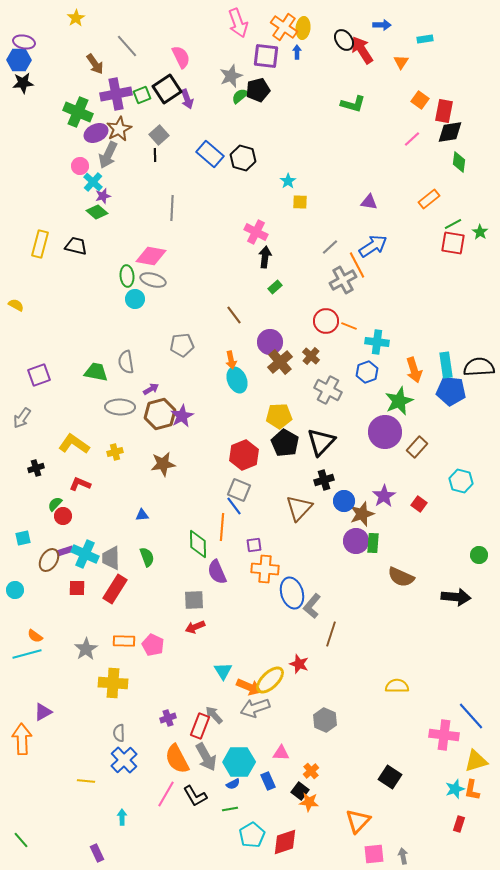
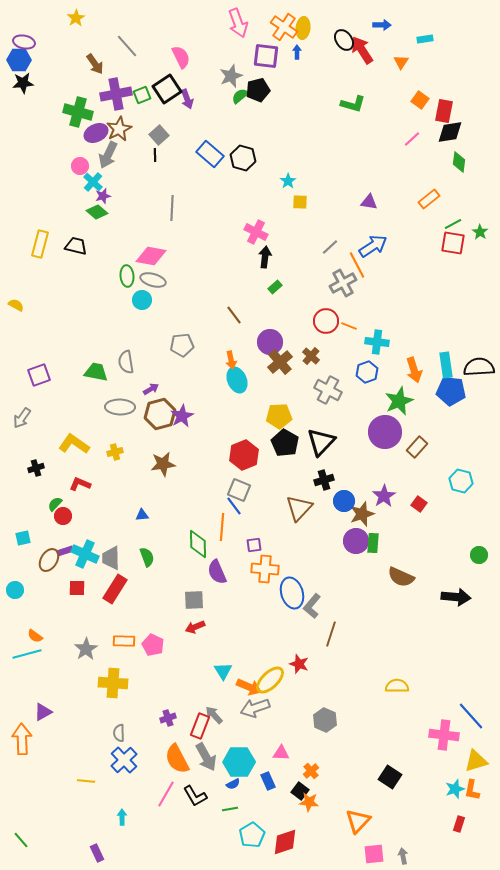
green cross at (78, 112): rotated 8 degrees counterclockwise
gray cross at (343, 280): moved 3 px down
cyan circle at (135, 299): moved 7 px right, 1 px down
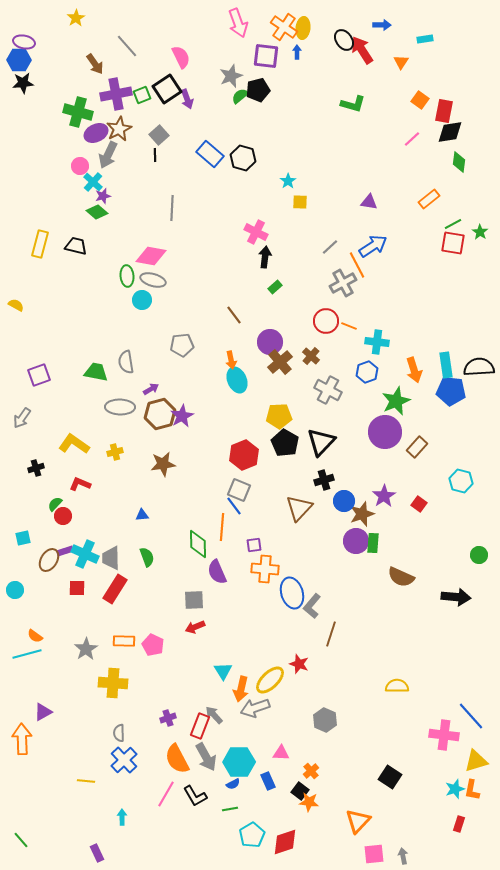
green star at (399, 401): moved 3 px left
orange arrow at (249, 687): moved 8 px left, 2 px down; rotated 80 degrees clockwise
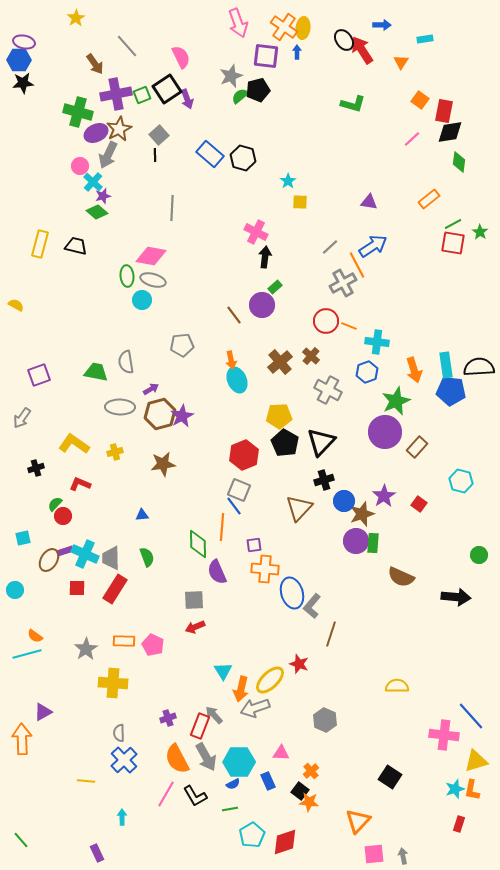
purple circle at (270, 342): moved 8 px left, 37 px up
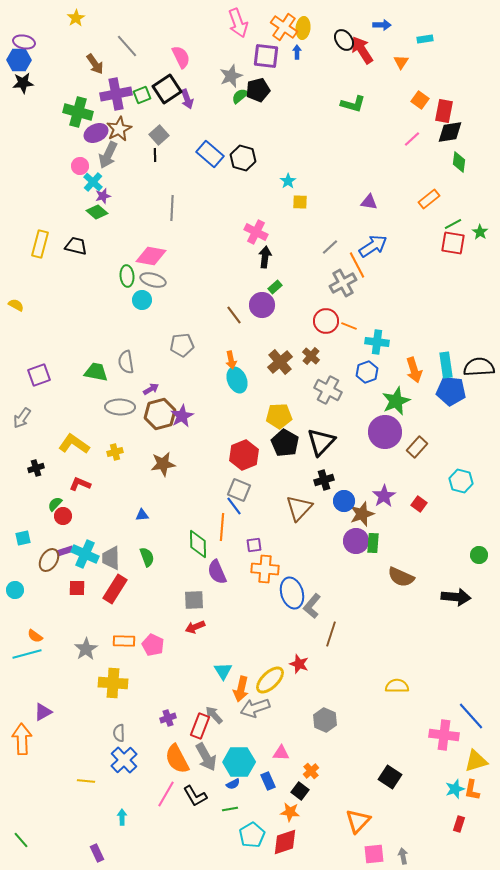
orange star at (309, 802): moved 19 px left, 10 px down
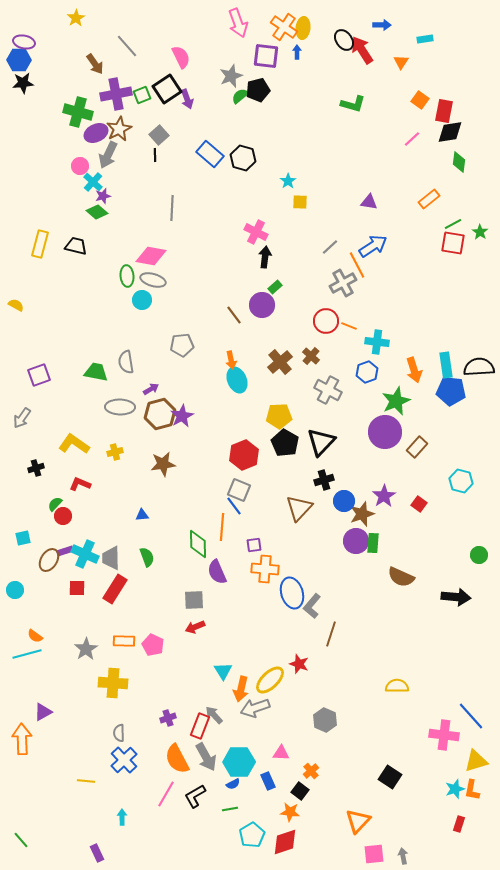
black L-shape at (195, 796): rotated 90 degrees clockwise
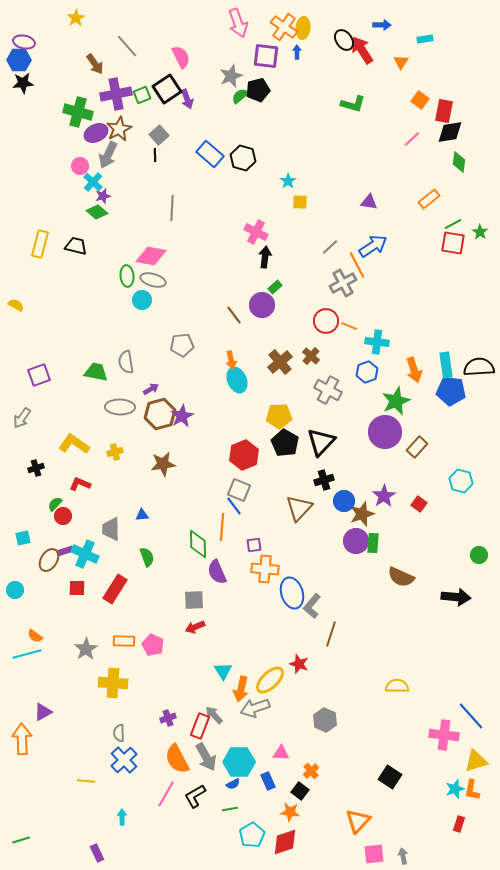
gray trapezoid at (111, 558): moved 29 px up
green line at (21, 840): rotated 66 degrees counterclockwise
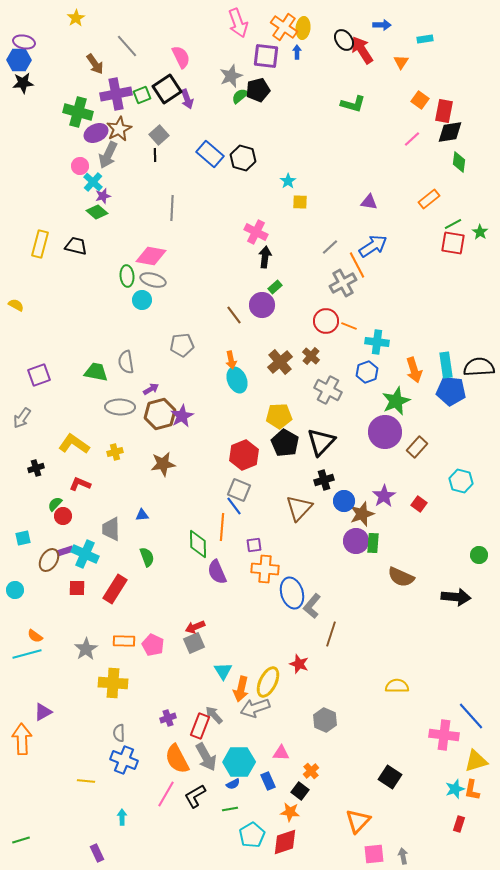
gray square at (194, 600): moved 43 px down; rotated 20 degrees counterclockwise
yellow ellipse at (270, 680): moved 2 px left, 2 px down; rotated 20 degrees counterclockwise
blue cross at (124, 760): rotated 24 degrees counterclockwise
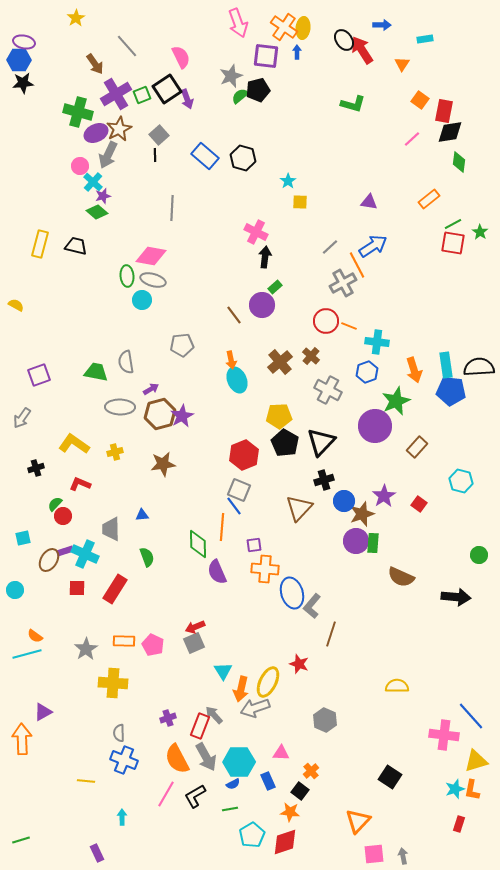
orange triangle at (401, 62): moved 1 px right, 2 px down
purple cross at (116, 94): rotated 20 degrees counterclockwise
blue rectangle at (210, 154): moved 5 px left, 2 px down
purple circle at (385, 432): moved 10 px left, 6 px up
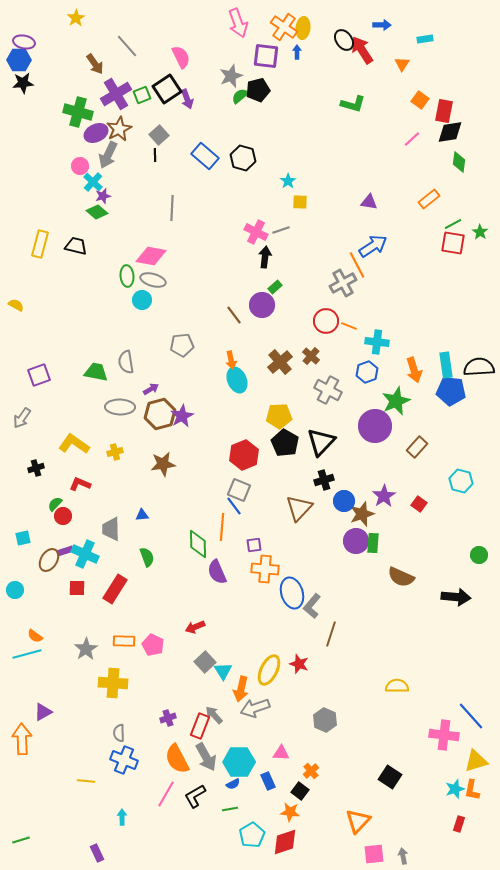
gray line at (330, 247): moved 49 px left, 17 px up; rotated 24 degrees clockwise
gray square at (194, 643): moved 11 px right, 19 px down; rotated 20 degrees counterclockwise
yellow ellipse at (268, 682): moved 1 px right, 12 px up
